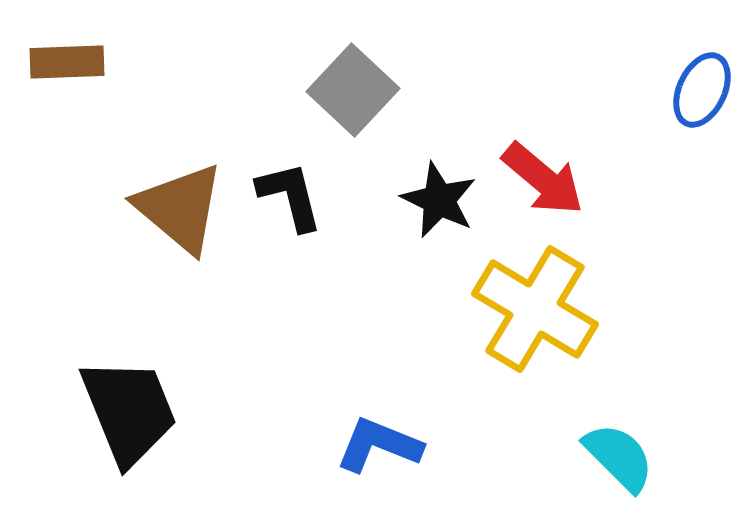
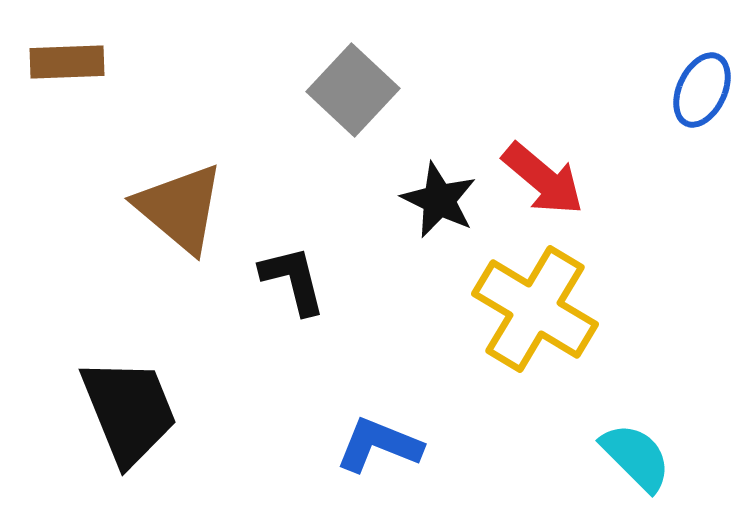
black L-shape: moved 3 px right, 84 px down
cyan semicircle: moved 17 px right
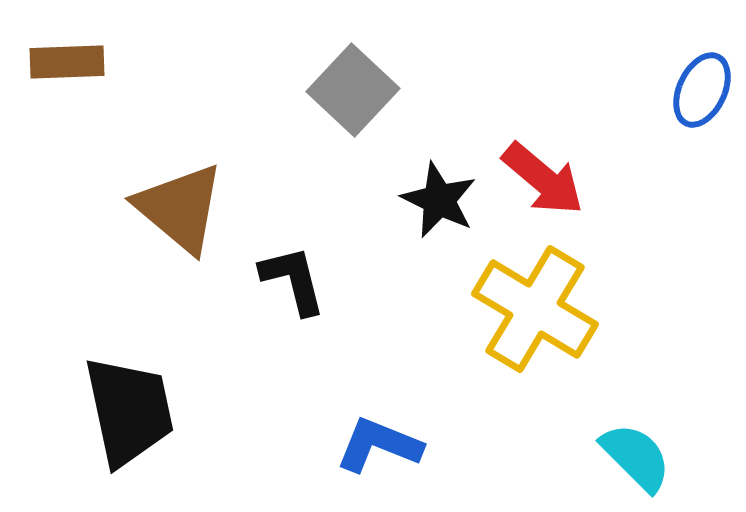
black trapezoid: rotated 10 degrees clockwise
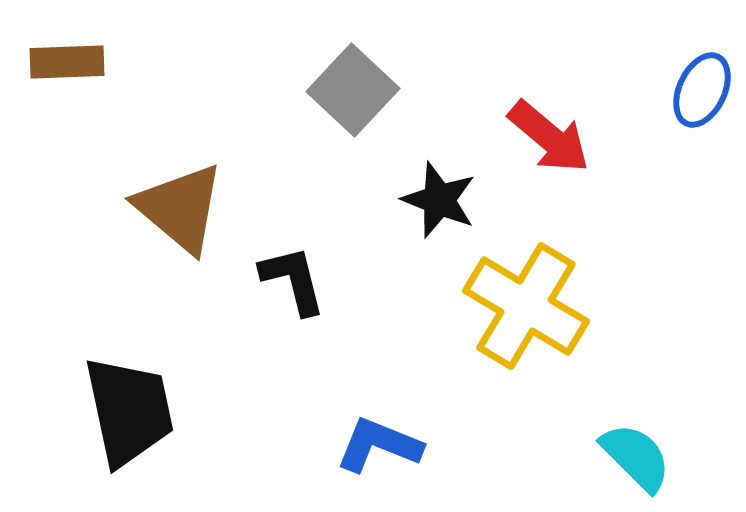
red arrow: moved 6 px right, 42 px up
black star: rotated 4 degrees counterclockwise
yellow cross: moved 9 px left, 3 px up
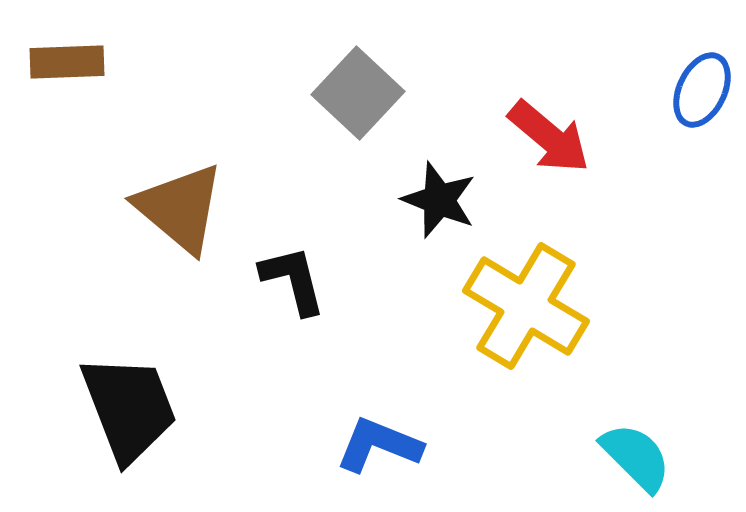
gray square: moved 5 px right, 3 px down
black trapezoid: moved 3 px up; rotated 9 degrees counterclockwise
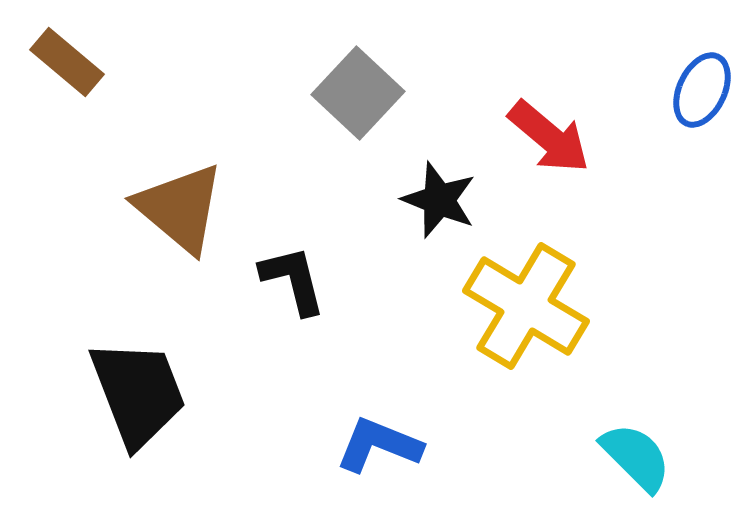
brown rectangle: rotated 42 degrees clockwise
black trapezoid: moved 9 px right, 15 px up
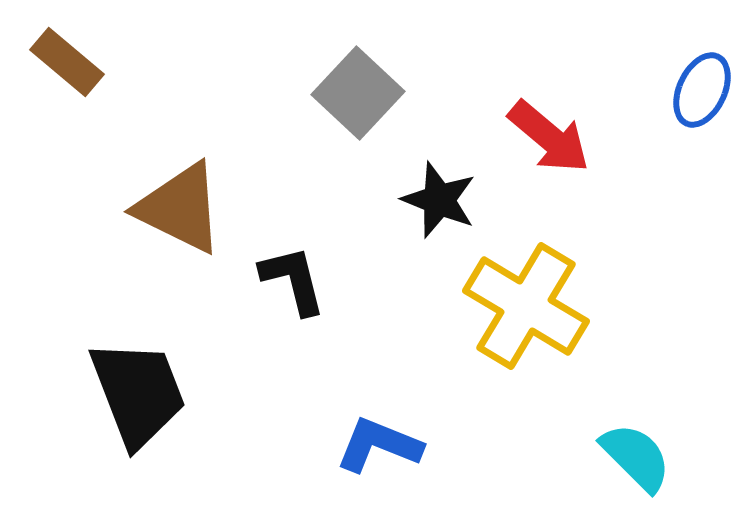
brown triangle: rotated 14 degrees counterclockwise
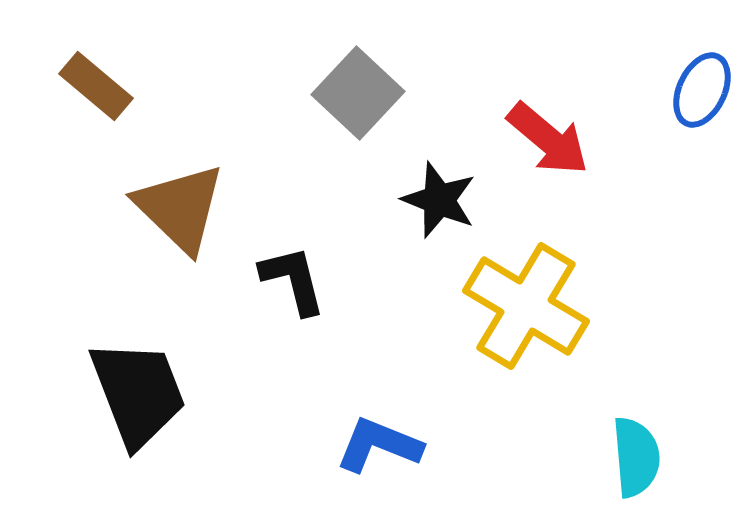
brown rectangle: moved 29 px right, 24 px down
red arrow: moved 1 px left, 2 px down
brown triangle: rotated 18 degrees clockwise
cyan semicircle: rotated 40 degrees clockwise
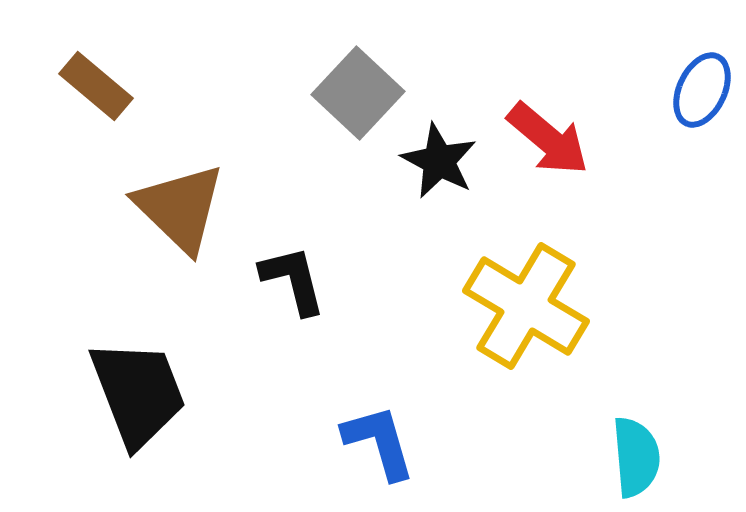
black star: moved 39 px up; rotated 6 degrees clockwise
blue L-shape: moved 3 px up; rotated 52 degrees clockwise
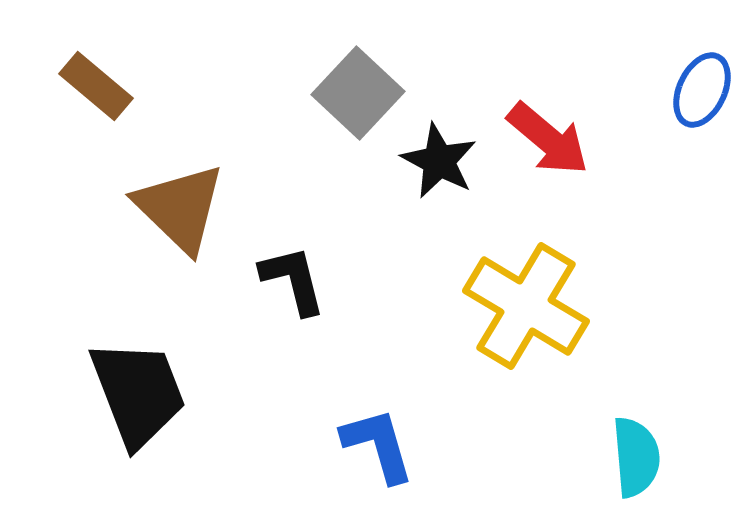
blue L-shape: moved 1 px left, 3 px down
